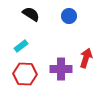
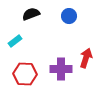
black semicircle: rotated 54 degrees counterclockwise
cyan rectangle: moved 6 px left, 5 px up
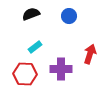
cyan rectangle: moved 20 px right, 6 px down
red arrow: moved 4 px right, 4 px up
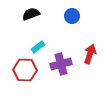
blue circle: moved 3 px right
cyan rectangle: moved 3 px right
purple cross: moved 5 px up; rotated 15 degrees counterclockwise
red hexagon: moved 4 px up
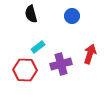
black semicircle: rotated 84 degrees counterclockwise
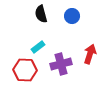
black semicircle: moved 10 px right
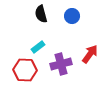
red arrow: rotated 18 degrees clockwise
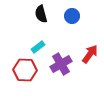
purple cross: rotated 15 degrees counterclockwise
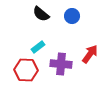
black semicircle: rotated 36 degrees counterclockwise
purple cross: rotated 35 degrees clockwise
red hexagon: moved 1 px right
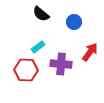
blue circle: moved 2 px right, 6 px down
red arrow: moved 2 px up
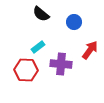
red arrow: moved 2 px up
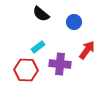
red arrow: moved 3 px left
purple cross: moved 1 px left
